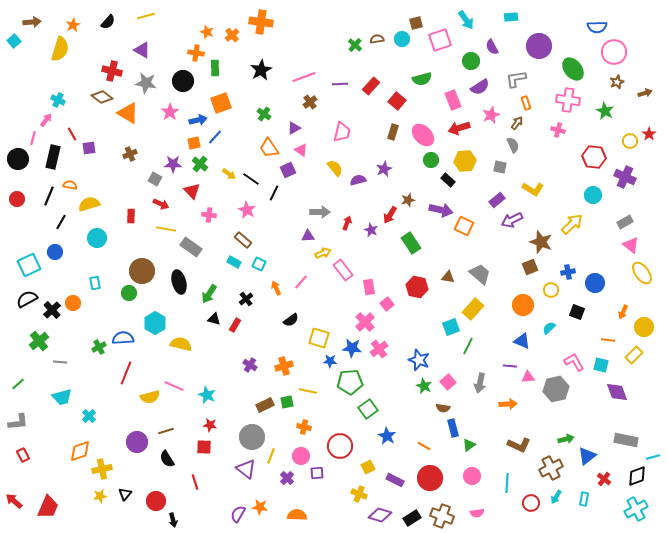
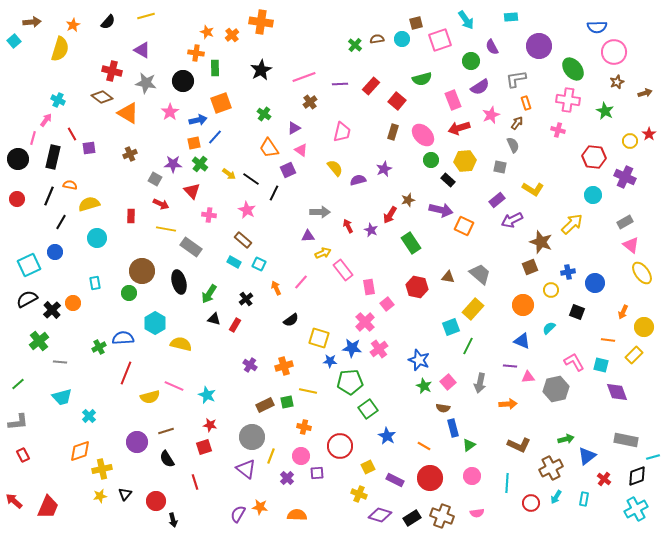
red arrow at (347, 223): moved 1 px right, 3 px down; rotated 48 degrees counterclockwise
red square at (204, 447): rotated 21 degrees counterclockwise
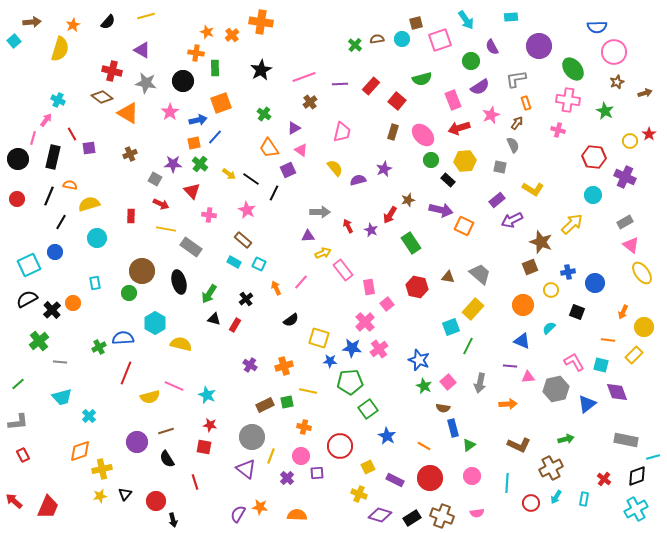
red square at (204, 447): rotated 28 degrees clockwise
blue triangle at (587, 456): moved 52 px up
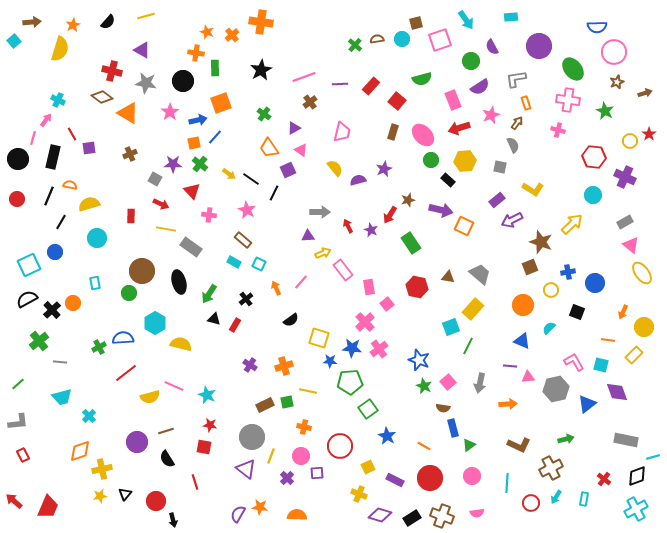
red line at (126, 373): rotated 30 degrees clockwise
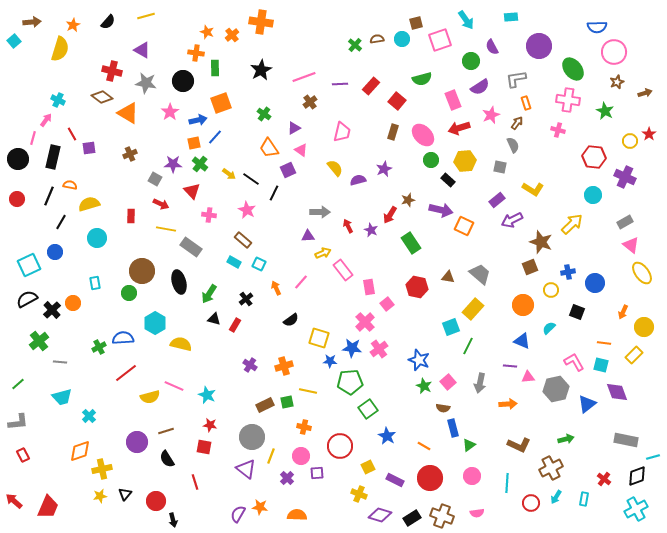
orange line at (608, 340): moved 4 px left, 3 px down
